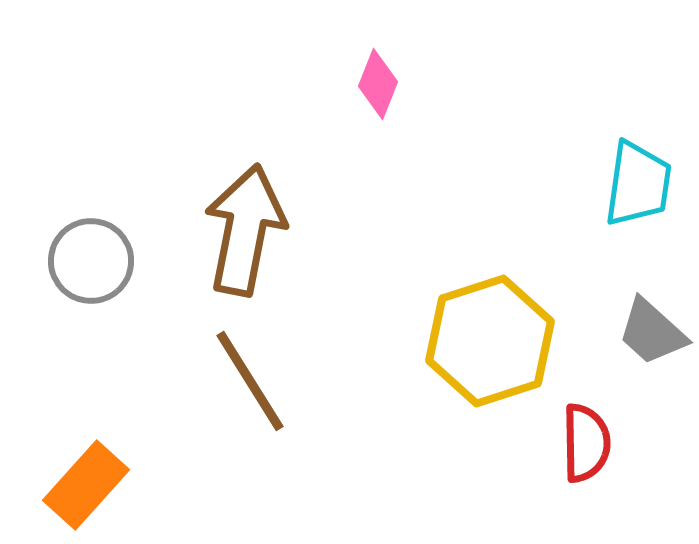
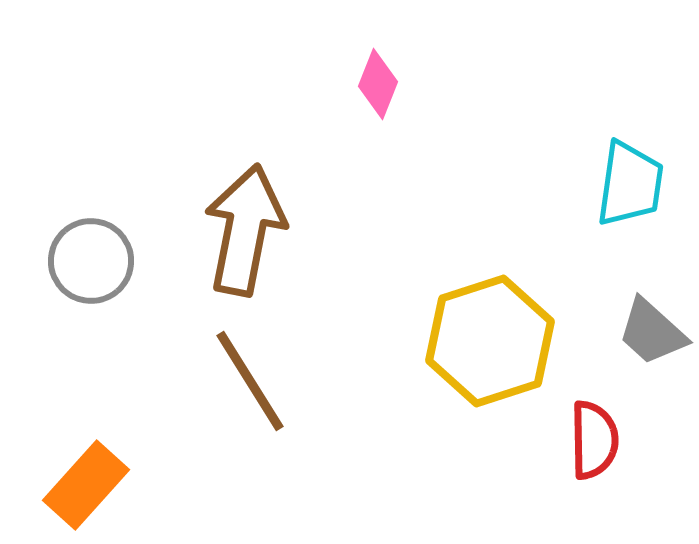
cyan trapezoid: moved 8 px left
red semicircle: moved 8 px right, 3 px up
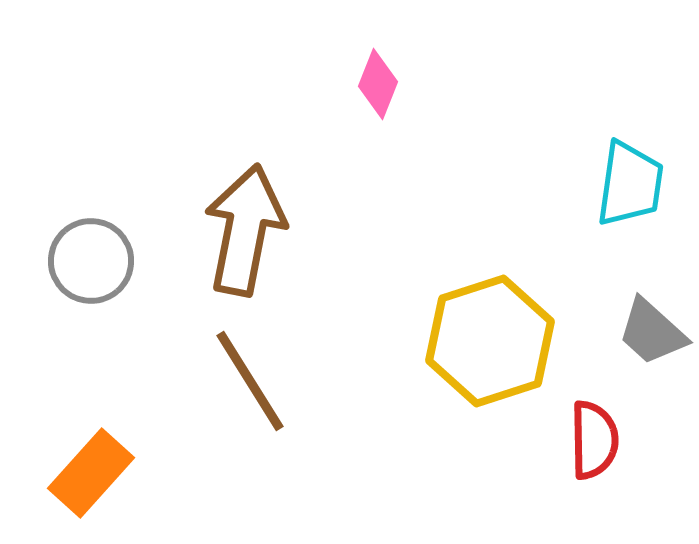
orange rectangle: moved 5 px right, 12 px up
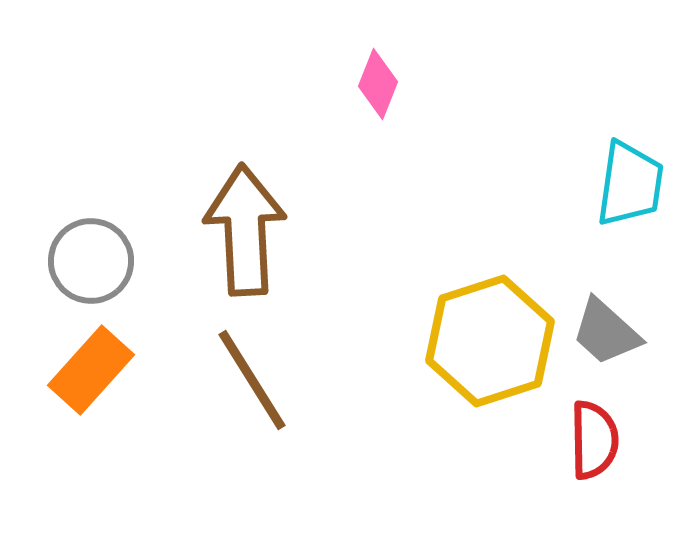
brown arrow: rotated 14 degrees counterclockwise
gray trapezoid: moved 46 px left
brown line: moved 2 px right, 1 px up
orange rectangle: moved 103 px up
